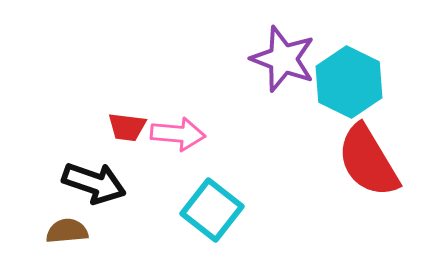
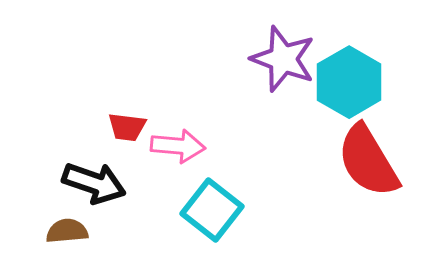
cyan hexagon: rotated 4 degrees clockwise
pink arrow: moved 12 px down
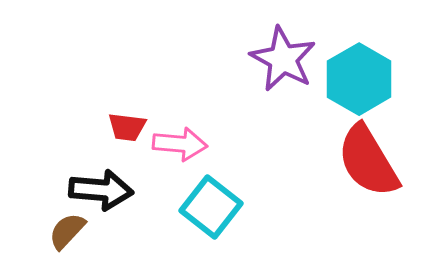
purple star: rotated 8 degrees clockwise
cyan hexagon: moved 10 px right, 3 px up
pink arrow: moved 2 px right, 2 px up
black arrow: moved 7 px right, 7 px down; rotated 14 degrees counterclockwise
cyan square: moved 1 px left, 3 px up
brown semicircle: rotated 42 degrees counterclockwise
